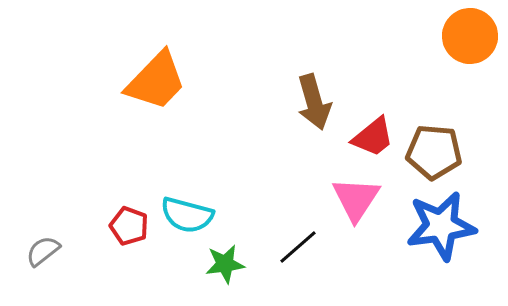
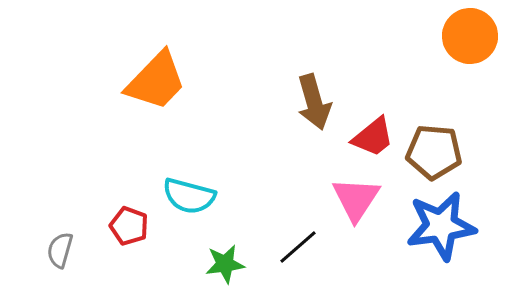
cyan semicircle: moved 2 px right, 19 px up
gray semicircle: moved 17 px right, 1 px up; rotated 36 degrees counterclockwise
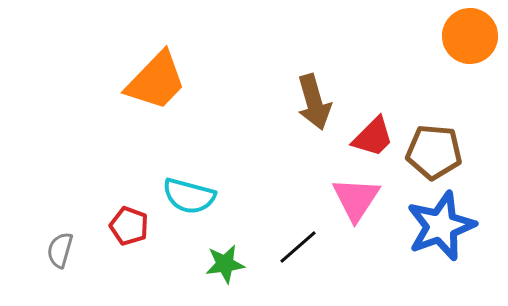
red trapezoid: rotated 6 degrees counterclockwise
blue star: rotated 12 degrees counterclockwise
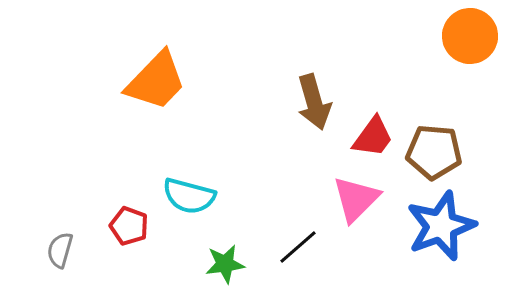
red trapezoid: rotated 9 degrees counterclockwise
pink triangle: rotated 12 degrees clockwise
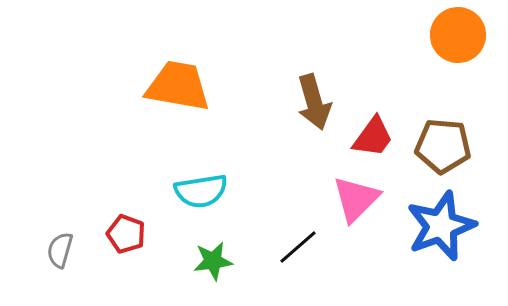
orange circle: moved 12 px left, 1 px up
orange trapezoid: moved 22 px right, 5 px down; rotated 124 degrees counterclockwise
brown pentagon: moved 9 px right, 6 px up
cyan semicircle: moved 12 px right, 5 px up; rotated 24 degrees counterclockwise
red pentagon: moved 3 px left, 8 px down
green star: moved 12 px left, 3 px up
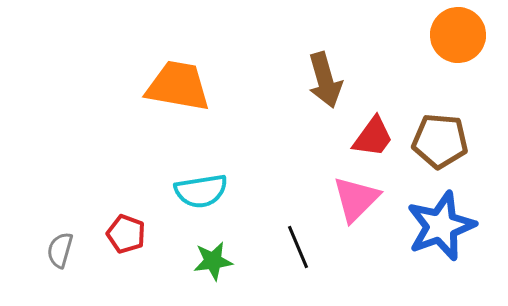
brown arrow: moved 11 px right, 22 px up
brown pentagon: moved 3 px left, 5 px up
black line: rotated 72 degrees counterclockwise
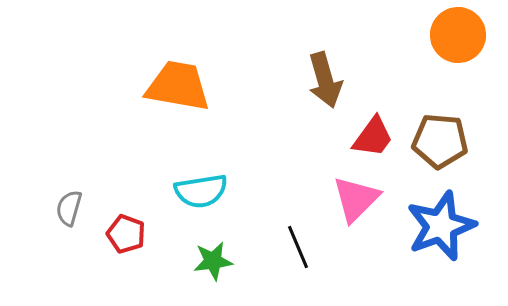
gray semicircle: moved 9 px right, 42 px up
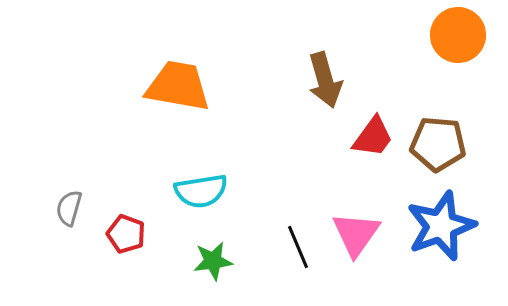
brown pentagon: moved 2 px left, 3 px down
pink triangle: moved 35 px down; rotated 10 degrees counterclockwise
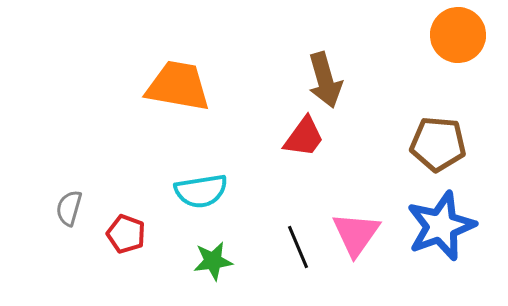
red trapezoid: moved 69 px left
